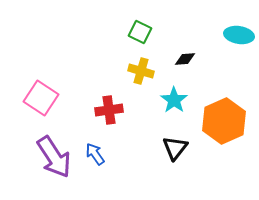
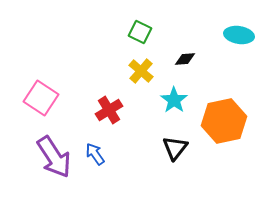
yellow cross: rotated 25 degrees clockwise
red cross: rotated 24 degrees counterclockwise
orange hexagon: rotated 12 degrees clockwise
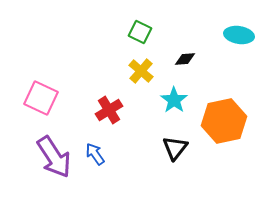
pink square: rotated 8 degrees counterclockwise
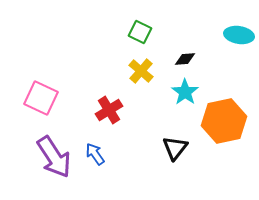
cyan star: moved 11 px right, 8 px up
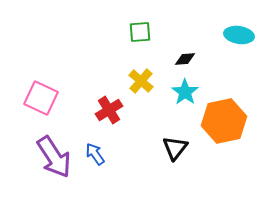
green square: rotated 30 degrees counterclockwise
yellow cross: moved 10 px down
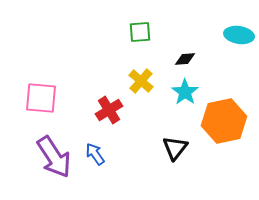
pink square: rotated 20 degrees counterclockwise
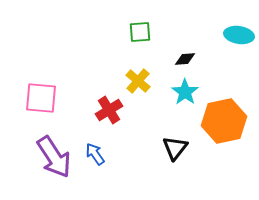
yellow cross: moved 3 px left
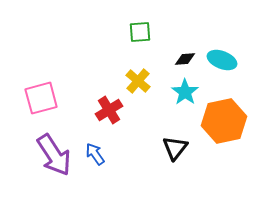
cyan ellipse: moved 17 px left, 25 px down; rotated 12 degrees clockwise
pink square: rotated 20 degrees counterclockwise
purple arrow: moved 2 px up
